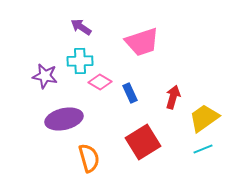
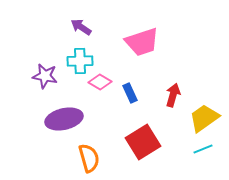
red arrow: moved 2 px up
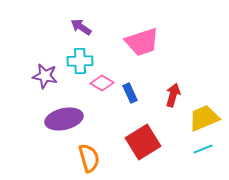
pink diamond: moved 2 px right, 1 px down
yellow trapezoid: rotated 12 degrees clockwise
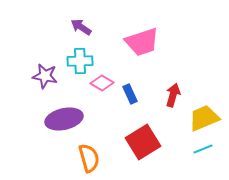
blue rectangle: moved 1 px down
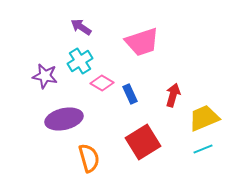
cyan cross: rotated 30 degrees counterclockwise
